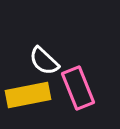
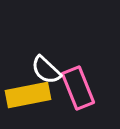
white semicircle: moved 2 px right, 9 px down
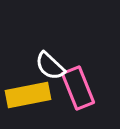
white semicircle: moved 4 px right, 4 px up
